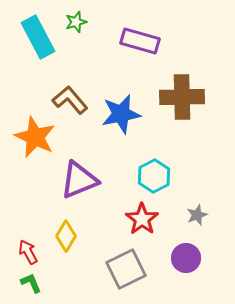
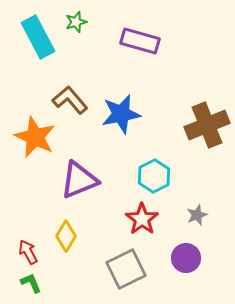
brown cross: moved 25 px right, 28 px down; rotated 21 degrees counterclockwise
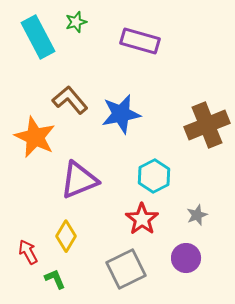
green L-shape: moved 24 px right, 4 px up
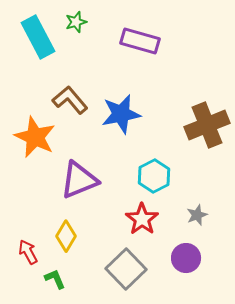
gray square: rotated 18 degrees counterclockwise
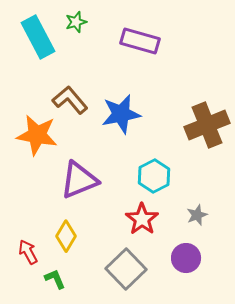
orange star: moved 2 px right, 2 px up; rotated 15 degrees counterclockwise
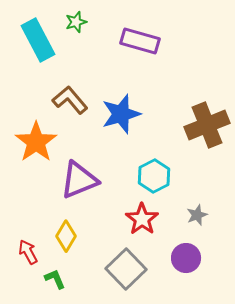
cyan rectangle: moved 3 px down
blue star: rotated 6 degrees counterclockwise
orange star: moved 1 px left, 7 px down; rotated 27 degrees clockwise
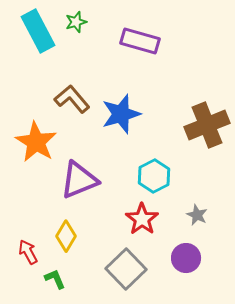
cyan rectangle: moved 9 px up
brown L-shape: moved 2 px right, 1 px up
orange star: rotated 6 degrees counterclockwise
gray star: rotated 25 degrees counterclockwise
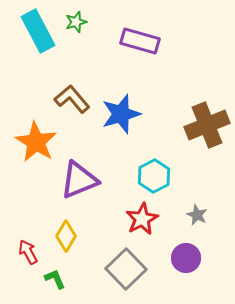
red star: rotated 8 degrees clockwise
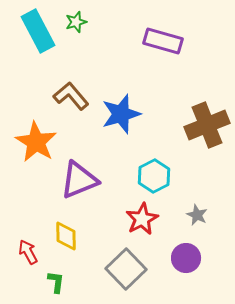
purple rectangle: moved 23 px right
brown L-shape: moved 1 px left, 3 px up
yellow diamond: rotated 32 degrees counterclockwise
green L-shape: moved 1 px right, 3 px down; rotated 30 degrees clockwise
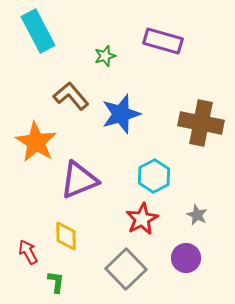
green star: moved 29 px right, 34 px down
brown cross: moved 6 px left, 2 px up; rotated 33 degrees clockwise
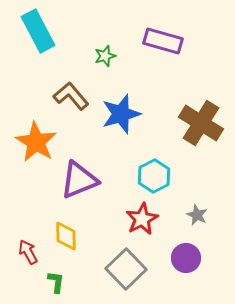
brown cross: rotated 21 degrees clockwise
